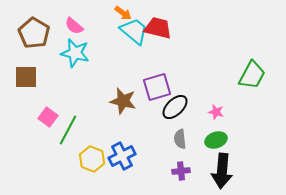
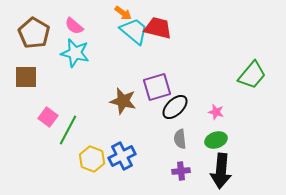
green trapezoid: rotated 12 degrees clockwise
black arrow: moved 1 px left
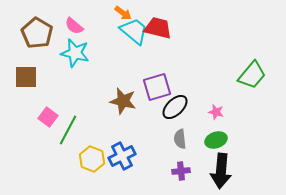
brown pentagon: moved 3 px right
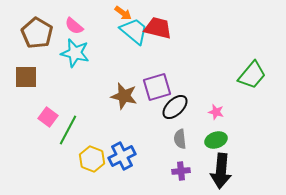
brown star: moved 1 px right, 5 px up
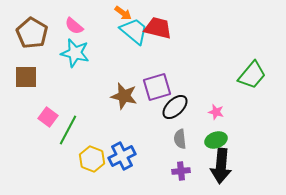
brown pentagon: moved 5 px left
black arrow: moved 5 px up
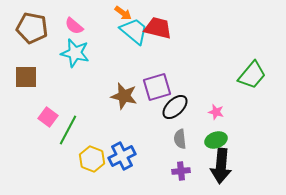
brown pentagon: moved 5 px up; rotated 20 degrees counterclockwise
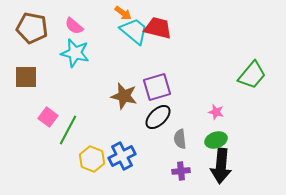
black ellipse: moved 17 px left, 10 px down
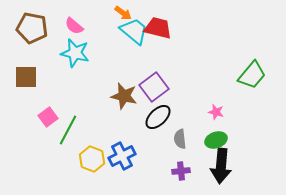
purple square: moved 3 px left; rotated 20 degrees counterclockwise
pink square: rotated 18 degrees clockwise
